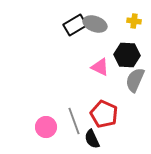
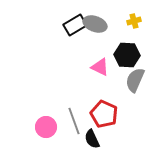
yellow cross: rotated 24 degrees counterclockwise
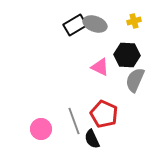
pink circle: moved 5 px left, 2 px down
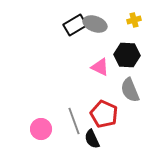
yellow cross: moved 1 px up
gray semicircle: moved 5 px left, 10 px down; rotated 45 degrees counterclockwise
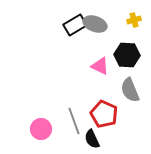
pink triangle: moved 1 px up
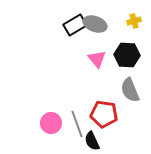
yellow cross: moved 1 px down
pink triangle: moved 3 px left, 7 px up; rotated 24 degrees clockwise
red pentagon: rotated 16 degrees counterclockwise
gray line: moved 3 px right, 3 px down
pink circle: moved 10 px right, 6 px up
black semicircle: moved 2 px down
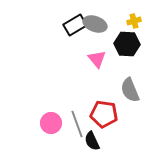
black hexagon: moved 11 px up
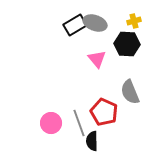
gray ellipse: moved 1 px up
gray semicircle: moved 2 px down
red pentagon: moved 2 px up; rotated 16 degrees clockwise
gray line: moved 2 px right, 1 px up
black semicircle: rotated 24 degrees clockwise
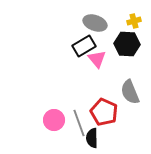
black rectangle: moved 9 px right, 21 px down
pink circle: moved 3 px right, 3 px up
black semicircle: moved 3 px up
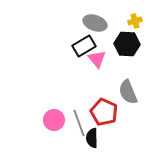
yellow cross: moved 1 px right
gray semicircle: moved 2 px left
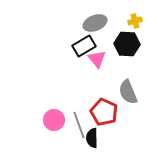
gray ellipse: rotated 40 degrees counterclockwise
gray line: moved 2 px down
